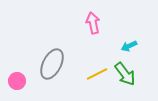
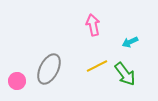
pink arrow: moved 2 px down
cyan arrow: moved 1 px right, 4 px up
gray ellipse: moved 3 px left, 5 px down
yellow line: moved 8 px up
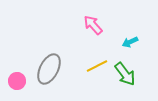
pink arrow: rotated 30 degrees counterclockwise
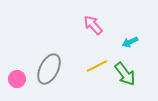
pink circle: moved 2 px up
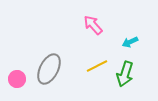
green arrow: rotated 55 degrees clockwise
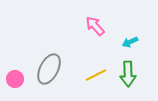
pink arrow: moved 2 px right, 1 px down
yellow line: moved 1 px left, 9 px down
green arrow: moved 3 px right; rotated 20 degrees counterclockwise
pink circle: moved 2 px left
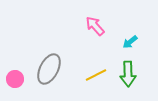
cyan arrow: rotated 14 degrees counterclockwise
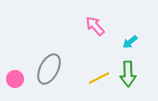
yellow line: moved 3 px right, 3 px down
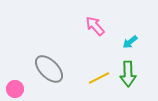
gray ellipse: rotated 72 degrees counterclockwise
pink circle: moved 10 px down
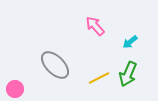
gray ellipse: moved 6 px right, 4 px up
green arrow: rotated 25 degrees clockwise
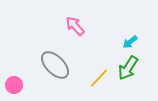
pink arrow: moved 20 px left
green arrow: moved 6 px up; rotated 10 degrees clockwise
yellow line: rotated 20 degrees counterclockwise
pink circle: moved 1 px left, 4 px up
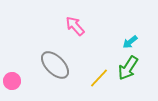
pink circle: moved 2 px left, 4 px up
